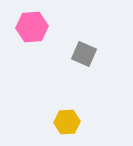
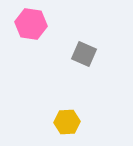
pink hexagon: moved 1 px left, 3 px up; rotated 12 degrees clockwise
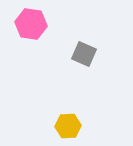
yellow hexagon: moved 1 px right, 4 px down
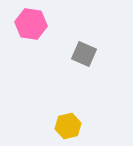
yellow hexagon: rotated 10 degrees counterclockwise
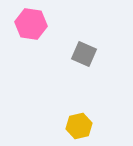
yellow hexagon: moved 11 px right
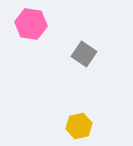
gray square: rotated 10 degrees clockwise
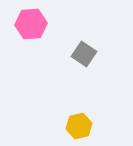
pink hexagon: rotated 12 degrees counterclockwise
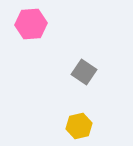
gray square: moved 18 px down
